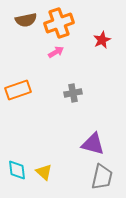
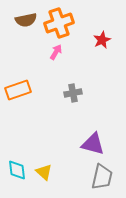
pink arrow: rotated 28 degrees counterclockwise
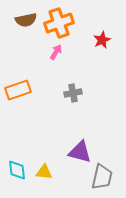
purple triangle: moved 13 px left, 8 px down
yellow triangle: rotated 36 degrees counterclockwise
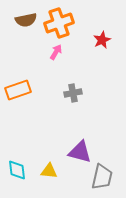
yellow triangle: moved 5 px right, 1 px up
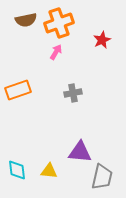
purple triangle: rotated 10 degrees counterclockwise
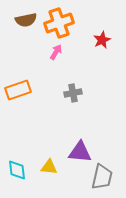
yellow triangle: moved 4 px up
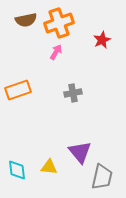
purple triangle: rotated 45 degrees clockwise
